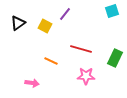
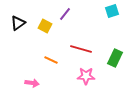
orange line: moved 1 px up
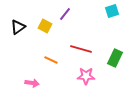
black triangle: moved 4 px down
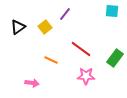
cyan square: rotated 24 degrees clockwise
yellow square: moved 1 px down; rotated 24 degrees clockwise
red line: rotated 20 degrees clockwise
green rectangle: rotated 12 degrees clockwise
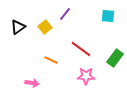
cyan square: moved 4 px left, 5 px down
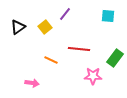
red line: moved 2 px left; rotated 30 degrees counterclockwise
pink star: moved 7 px right
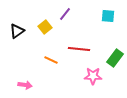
black triangle: moved 1 px left, 4 px down
pink arrow: moved 7 px left, 2 px down
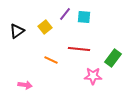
cyan square: moved 24 px left, 1 px down
green rectangle: moved 2 px left
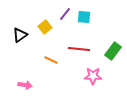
black triangle: moved 3 px right, 4 px down
green rectangle: moved 7 px up
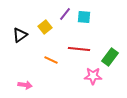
green rectangle: moved 3 px left, 6 px down
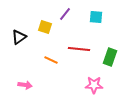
cyan square: moved 12 px right
yellow square: rotated 32 degrees counterclockwise
black triangle: moved 1 px left, 2 px down
green rectangle: rotated 18 degrees counterclockwise
pink star: moved 1 px right, 9 px down
